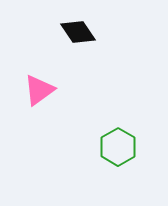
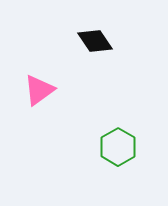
black diamond: moved 17 px right, 9 px down
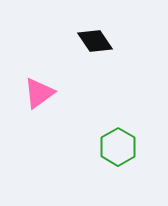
pink triangle: moved 3 px down
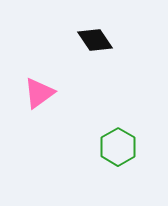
black diamond: moved 1 px up
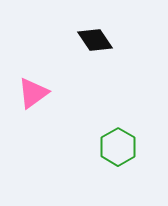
pink triangle: moved 6 px left
